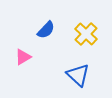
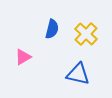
blue semicircle: moved 6 px right, 1 px up; rotated 30 degrees counterclockwise
blue triangle: moved 1 px up; rotated 30 degrees counterclockwise
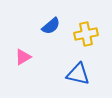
blue semicircle: moved 1 px left, 3 px up; rotated 36 degrees clockwise
yellow cross: rotated 35 degrees clockwise
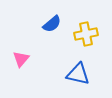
blue semicircle: moved 1 px right, 2 px up
pink triangle: moved 2 px left, 2 px down; rotated 18 degrees counterclockwise
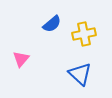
yellow cross: moved 2 px left
blue triangle: moved 2 px right; rotated 30 degrees clockwise
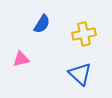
blue semicircle: moved 10 px left; rotated 18 degrees counterclockwise
pink triangle: rotated 36 degrees clockwise
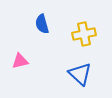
blue semicircle: rotated 132 degrees clockwise
pink triangle: moved 1 px left, 2 px down
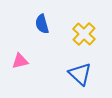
yellow cross: rotated 35 degrees counterclockwise
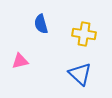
blue semicircle: moved 1 px left
yellow cross: rotated 35 degrees counterclockwise
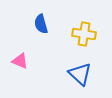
pink triangle: rotated 36 degrees clockwise
